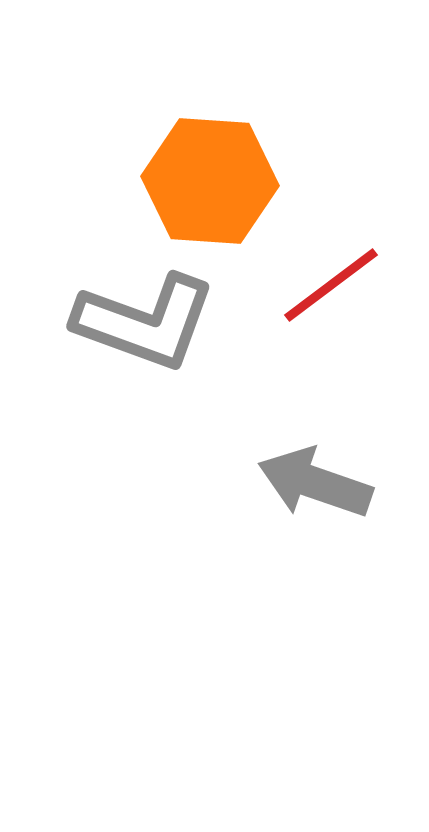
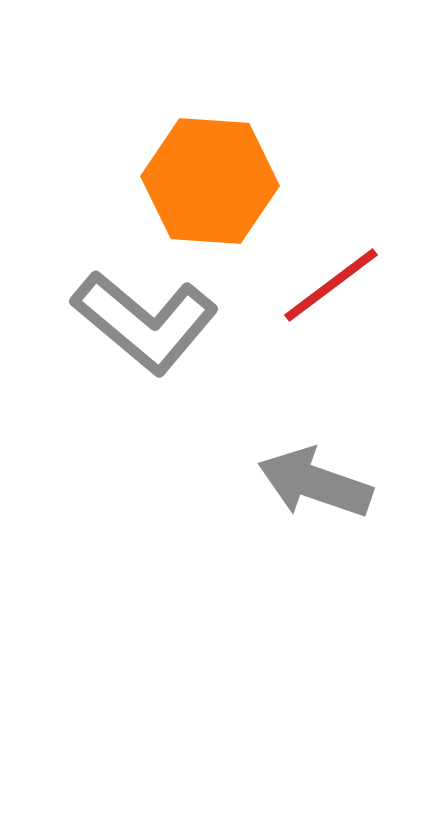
gray L-shape: rotated 20 degrees clockwise
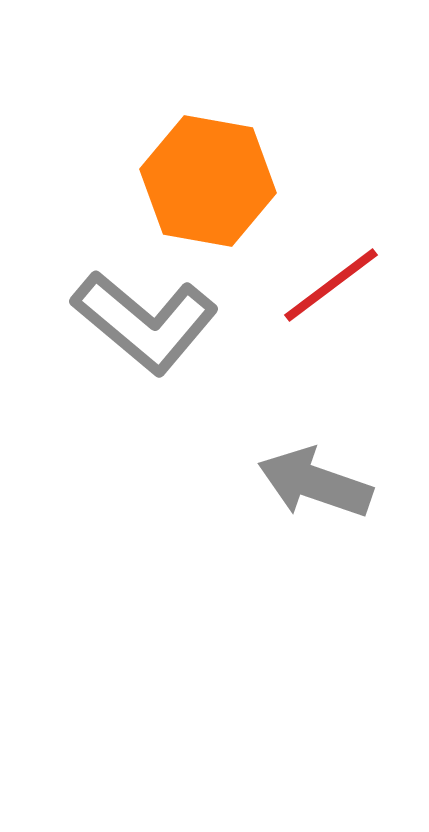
orange hexagon: moved 2 px left; rotated 6 degrees clockwise
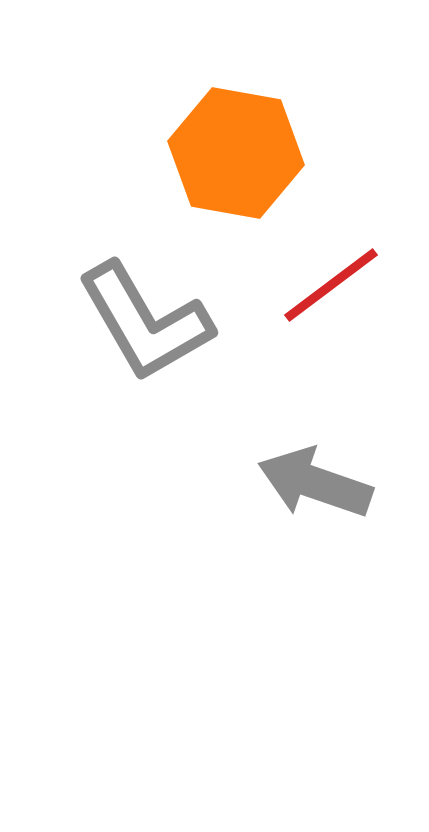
orange hexagon: moved 28 px right, 28 px up
gray L-shape: rotated 20 degrees clockwise
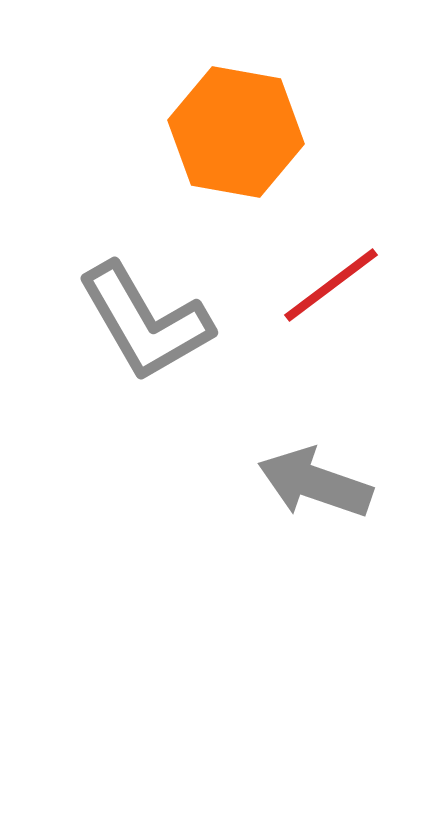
orange hexagon: moved 21 px up
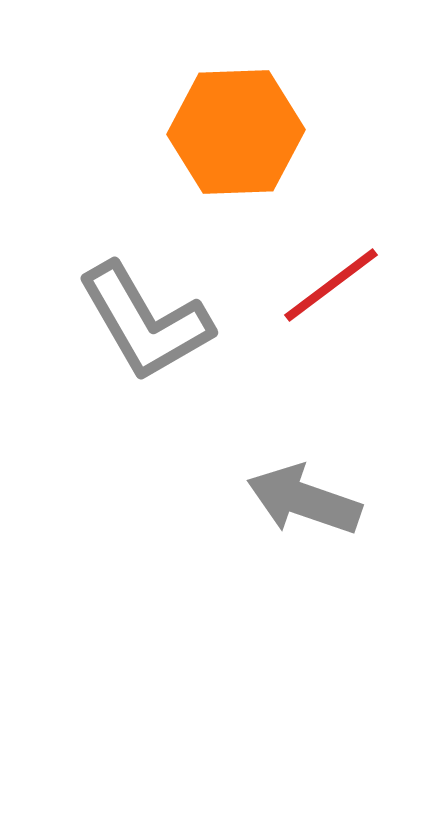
orange hexagon: rotated 12 degrees counterclockwise
gray arrow: moved 11 px left, 17 px down
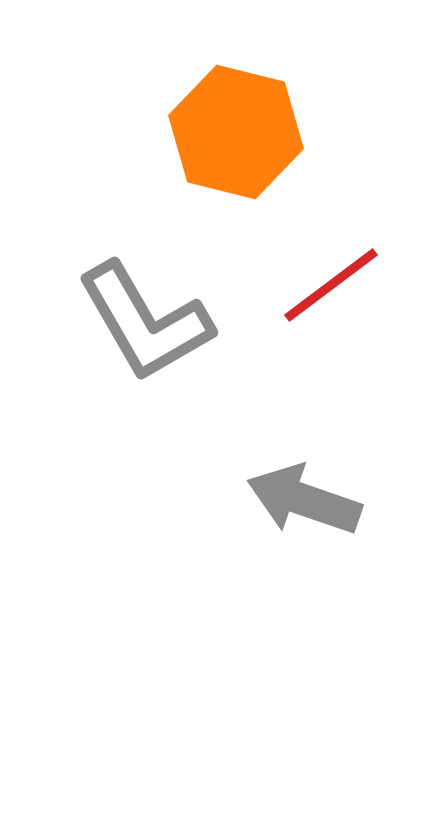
orange hexagon: rotated 16 degrees clockwise
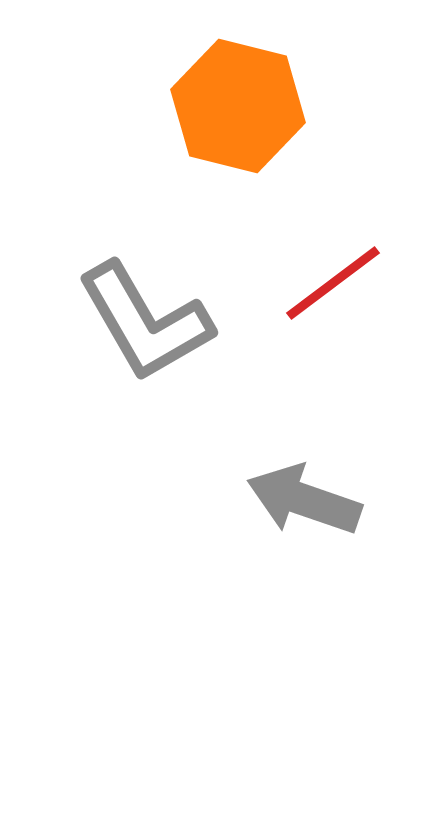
orange hexagon: moved 2 px right, 26 px up
red line: moved 2 px right, 2 px up
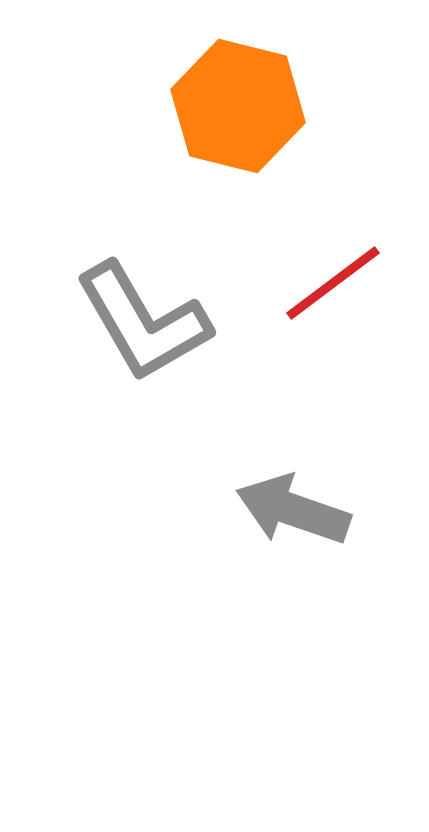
gray L-shape: moved 2 px left
gray arrow: moved 11 px left, 10 px down
